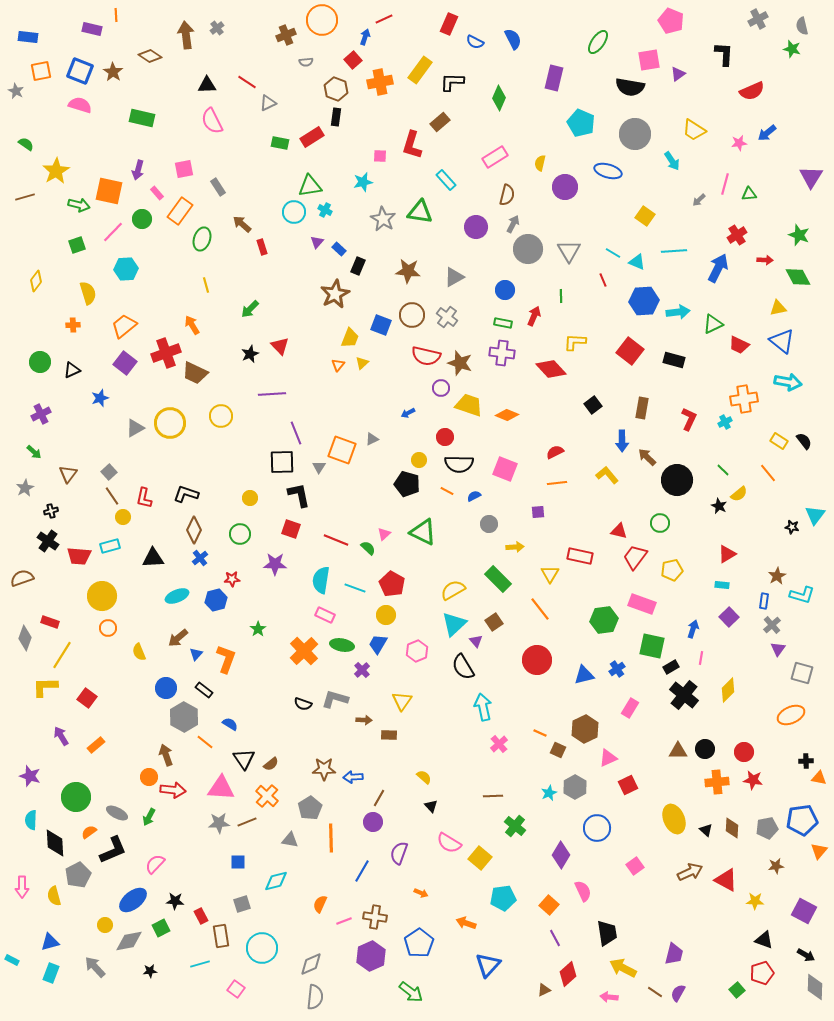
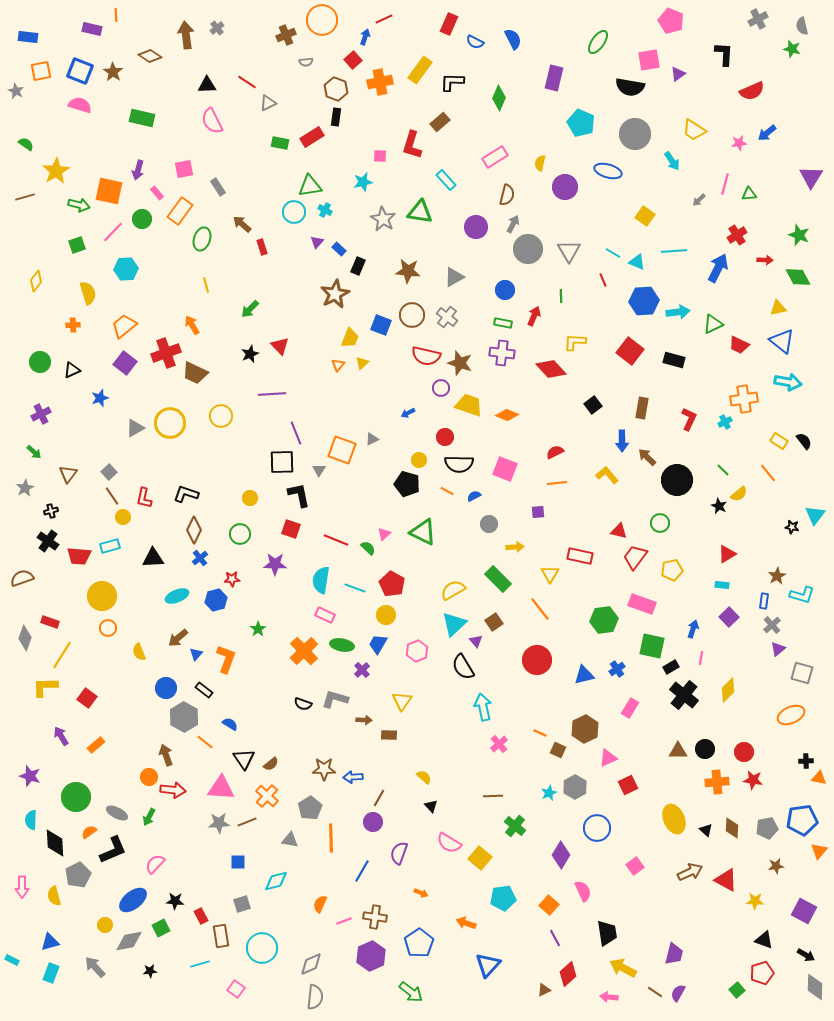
gray triangle at (319, 467): moved 3 px down
purple triangle at (778, 649): rotated 14 degrees clockwise
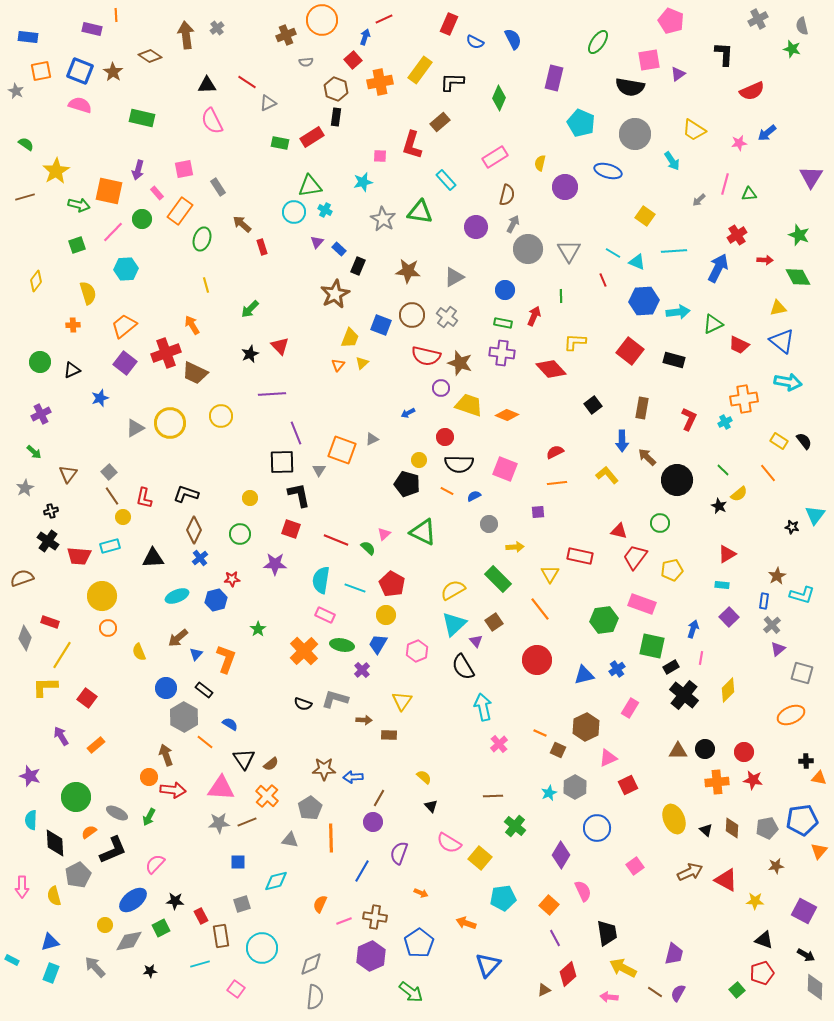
brown hexagon at (585, 729): moved 1 px right, 2 px up
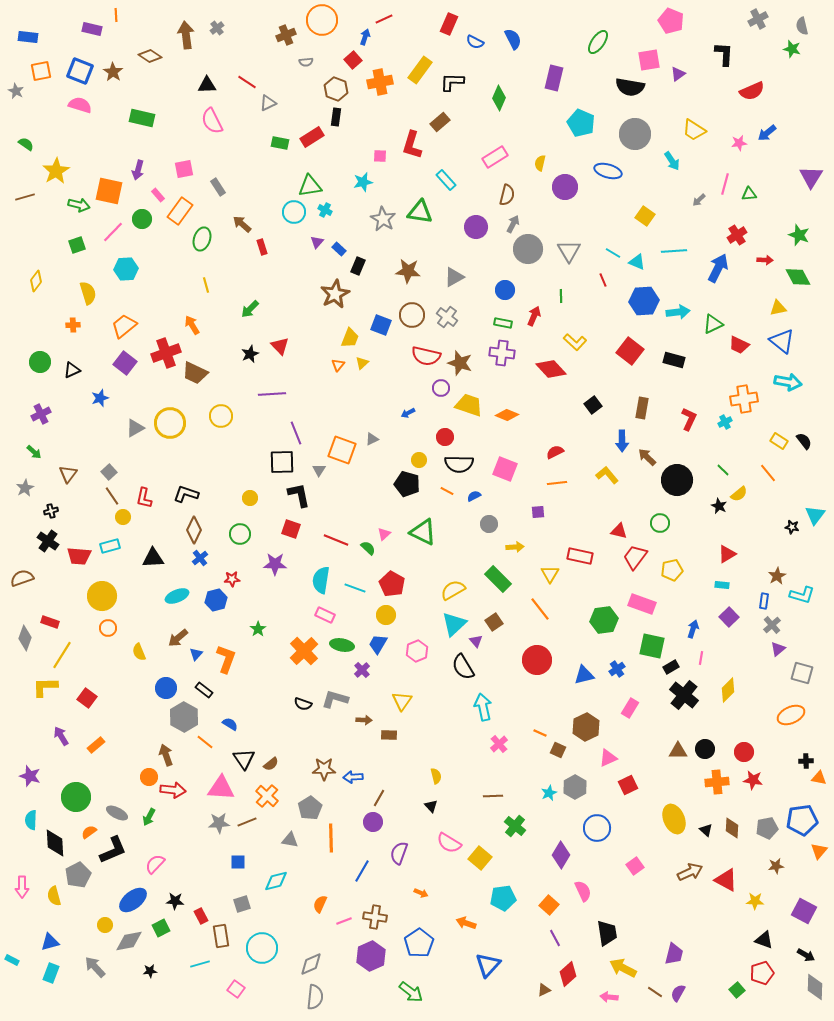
pink rectangle at (157, 193): moved 1 px right, 2 px down
yellow L-shape at (575, 342): rotated 140 degrees counterclockwise
yellow semicircle at (424, 777): moved 12 px right, 1 px up; rotated 35 degrees clockwise
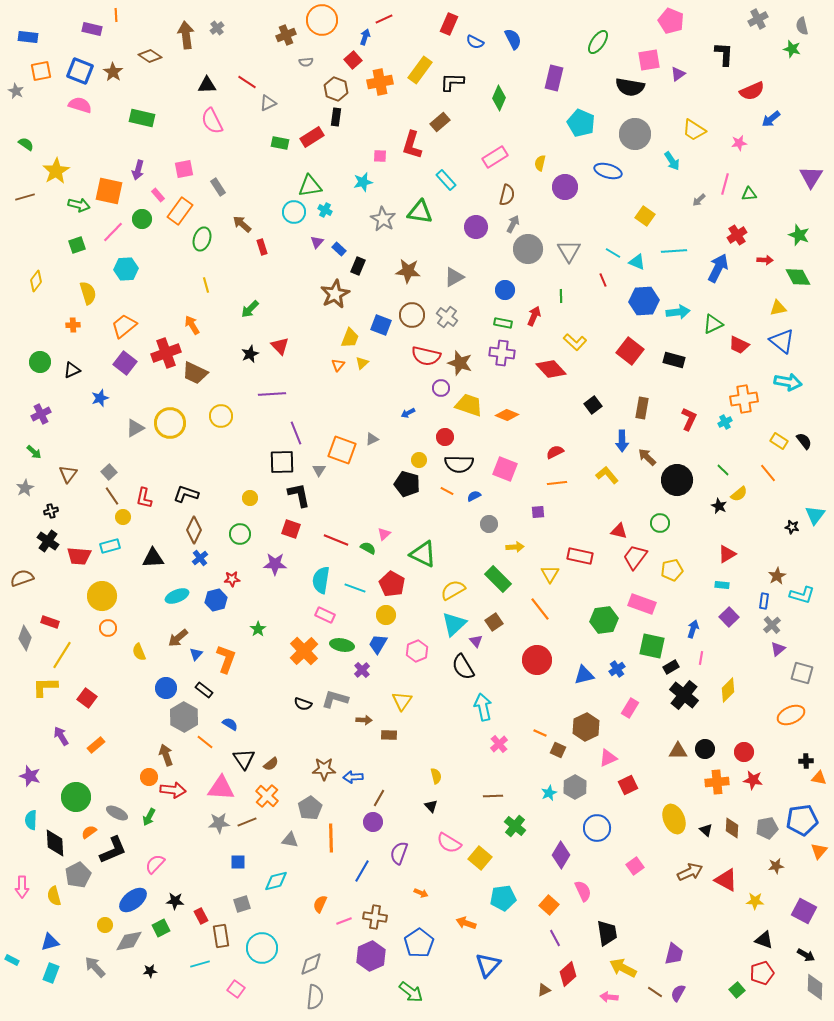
blue arrow at (767, 133): moved 4 px right, 14 px up
green triangle at (423, 532): moved 22 px down
green semicircle at (368, 548): rotated 14 degrees counterclockwise
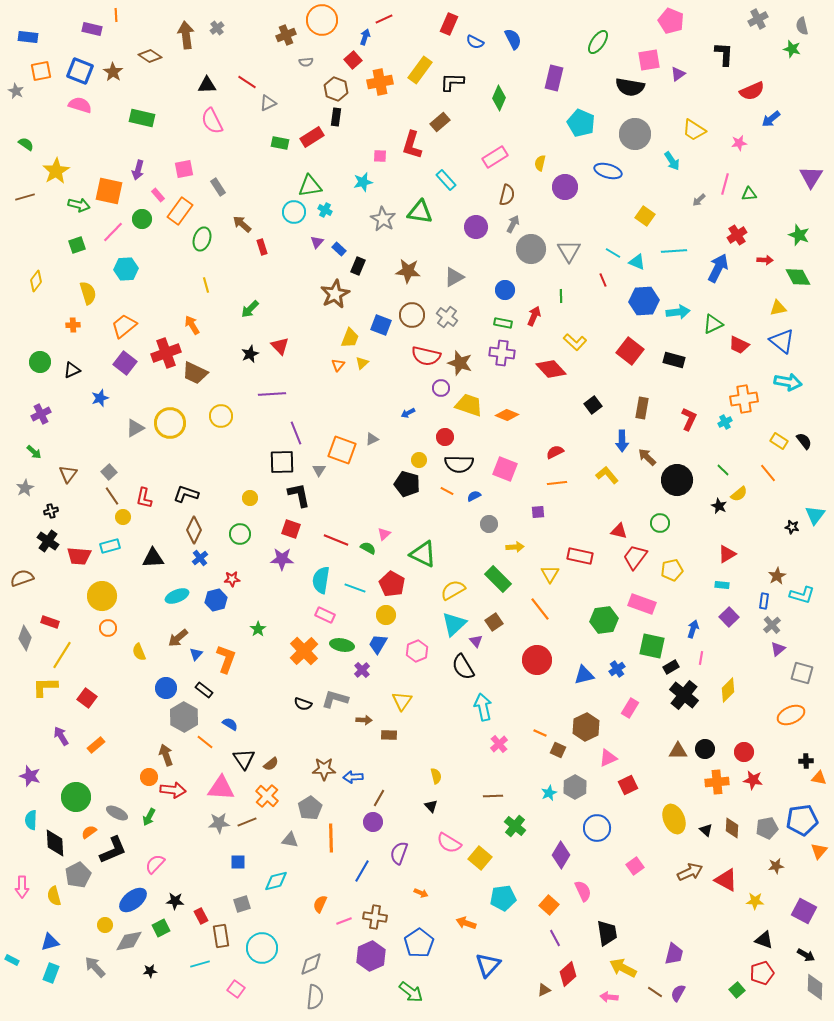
gray circle at (528, 249): moved 3 px right
purple star at (275, 564): moved 7 px right, 5 px up
